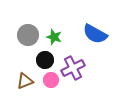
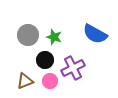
pink circle: moved 1 px left, 1 px down
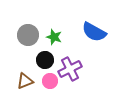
blue semicircle: moved 1 px left, 2 px up
purple cross: moved 3 px left, 1 px down
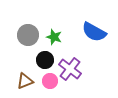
purple cross: rotated 25 degrees counterclockwise
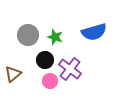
blue semicircle: rotated 45 degrees counterclockwise
green star: moved 1 px right
brown triangle: moved 12 px left, 7 px up; rotated 18 degrees counterclockwise
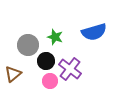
gray circle: moved 10 px down
black circle: moved 1 px right, 1 px down
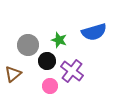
green star: moved 4 px right, 3 px down
black circle: moved 1 px right
purple cross: moved 2 px right, 2 px down
pink circle: moved 5 px down
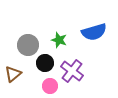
black circle: moved 2 px left, 2 px down
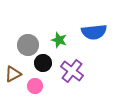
blue semicircle: rotated 10 degrees clockwise
black circle: moved 2 px left
brown triangle: rotated 12 degrees clockwise
pink circle: moved 15 px left
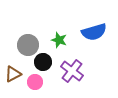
blue semicircle: rotated 10 degrees counterclockwise
black circle: moved 1 px up
pink circle: moved 4 px up
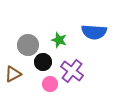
blue semicircle: rotated 20 degrees clockwise
pink circle: moved 15 px right, 2 px down
